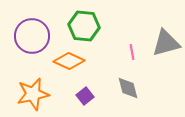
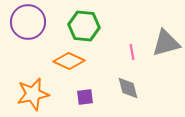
purple circle: moved 4 px left, 14 px up
purple square: moved 1 px down; rotated 30 degrees clockwise
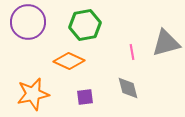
green hexagon: moved 1 px right, 1 px up; rotated 16 degrees counterclockwise
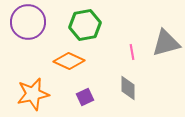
gray diamond: rotated 15 degrees clockwise
purple square: rotated 18 degrees counterclockwise
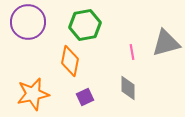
orange diamond: moved 1 px right; rotated 76 degrees clockwise
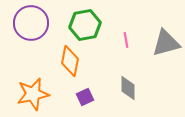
purple circle: moved 3 px right, 1 px down
pink line: moved 6 px left, 12 px up
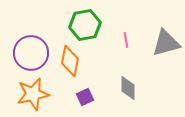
purple circle: moved 30 px down
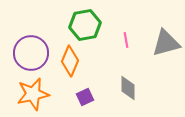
orange diamond: rotated 12 degrees clockwise
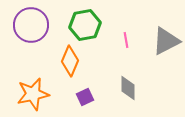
gray triangle: moved 2 px up; rotated 12 degrees counterclockwise
purple circle: moved 28 px up
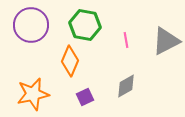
green hexagon: rotated 20 degrees clockwise
gray diamond: moved 2 px left, 2 px up; rotated 60 degrees clockwise
